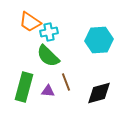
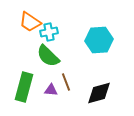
purple triangle: moved 3 px right, 1 px up
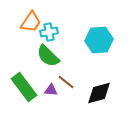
orange trapezoid: moved 1 px right; rotated 90 degrees counterclockwise
brown line: rotated 30 degrees counterclockwise
green rectangle: rotated 52 degrees counterclockwise
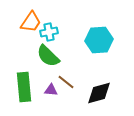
green rectangle: rotated 32 degrees clockwise
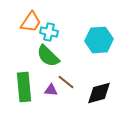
cyan cross: rotated 24 degrees clockwise
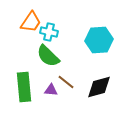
black diamond: moved 6 px up
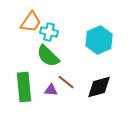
cyan hexagon: rotated 20 degrees counterclockwise
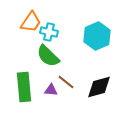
cyan hexagon: moved 2 px left, 4 px up
